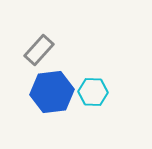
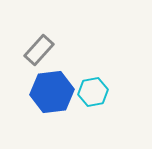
cyan hexagon: rotated 12 degrees counterclockwise
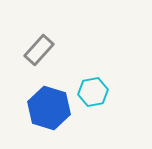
blue hexagon: moved 3 px left, 16 px down; rotated 24 degrees clockwise
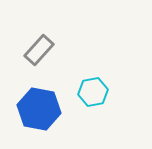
blue hexagon: moved 10 px left, 1 px down; rotated 6 degrees counterclockwise
